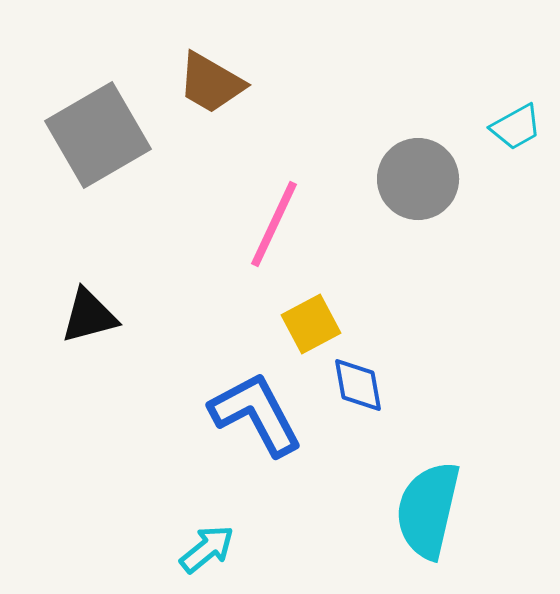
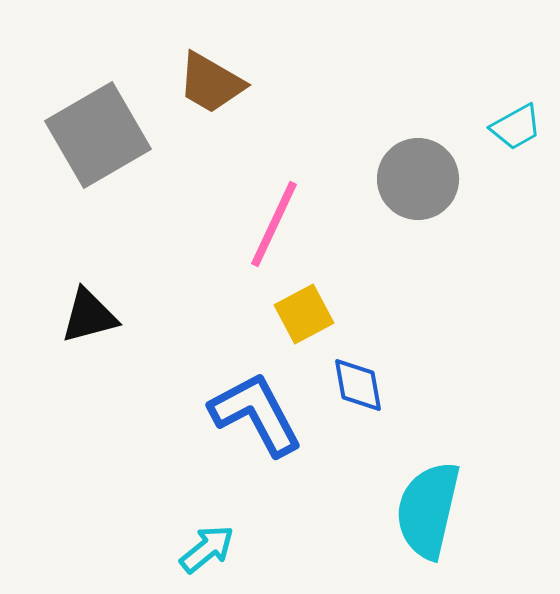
yellow square: moved 7 px left, 10 px up
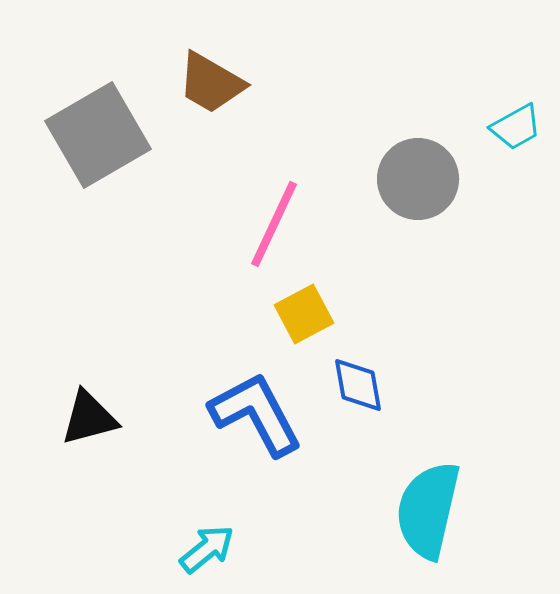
black triangle: moved 102 px down
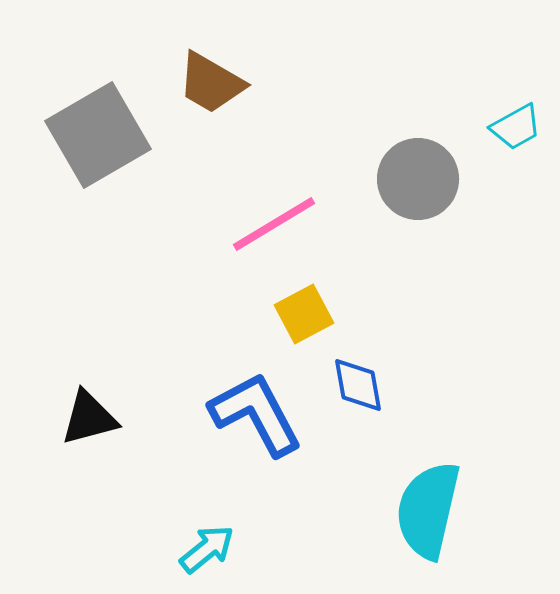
pink line: rotated 34 degrees clockwise
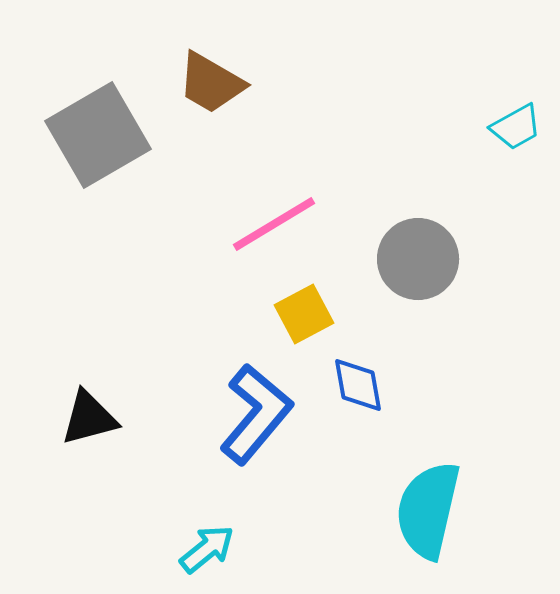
gray circle: moved 80 px down
blue L-shape: rotated 68 degrees clockwise
